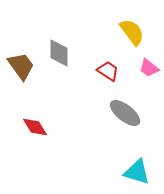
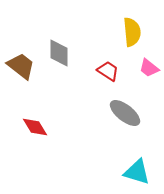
yellow semicircle: rotated 32 degrees clockwise
brown trapezoid: rotated 16 degrees counterclockwise
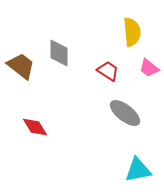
cyan triangle: moved 1 px right, 2 px up; rotated 28 degrees counterclockwise
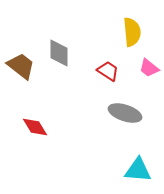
gray ellipse: rotated 20 degrees counterclockwise
cyan triangle: rotated 16 degrees clockwise
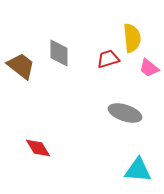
yellow semicircle: moved 6 px down
red trapezoid: moved 12 px up; rotated 50 degrees counterclockwise
red diamond: moved 3 px right, 21 px down
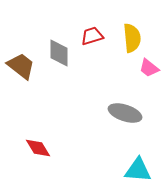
red trapezoid: moved 16 px left, 23 px up
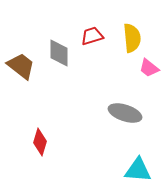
red diamond: moved 2 px right, 6 px up; rotated 48 degrees clockwise
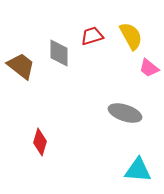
yellow semicircle: moved 1 px left, 2 px up; rotated 24 degrees counterclockwise
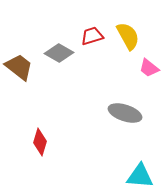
yellow semicircle: moved 3 px left
gray diamond: rotated 60 degrees counterclockwise
brown trapezoid: moved 2 px left, 1 px down
cyan triangle: moved 2 px right, 6 px down
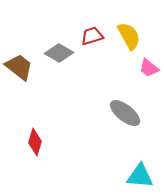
yellow semicircle: moved 1 px right
gray ellipse: rotated 20 degrees clockwise
red diamond: moved 5 px left
